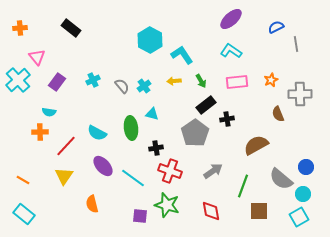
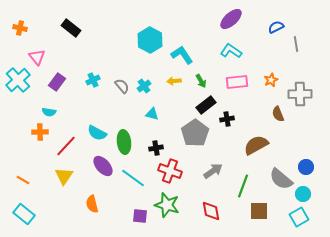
orange cross at (20, 28): rotated 16 degrees clockwise
green ellipse at (131, 128): moved 7 px left, 14 px down
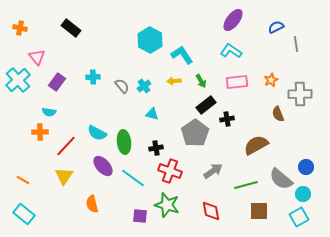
purple ellipse at (231, 19): moved 2 px right, 1 px down; rotated 10 degrees counterclockwise
cyan cross at (93, 80): moved 3 px up; rotated 24 degrees clockwise
green line at (243, 186): moved 3 px right, 1 px up; rotated 55 degrees clockwise
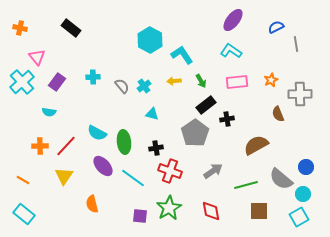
cyan cross at (18, 80): moved 4 px right, 2 px down
orange cross at (40, 132): moved 14 px down
green star at (167, 205): moved 2 px right, 3 px down; rotated 25 degrees clockwise
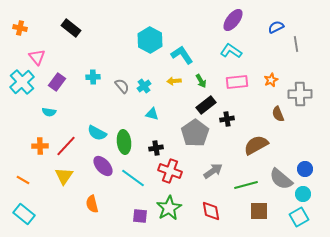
blue circle at (306, 167): moved 1 px left, 2 px down
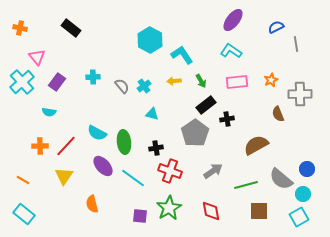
blue circle at (305, 169): moved 2 px right
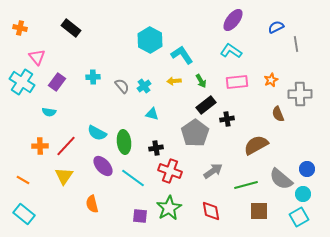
cyan cross at (22, 82): rotated 15 degrees counterclockwise
